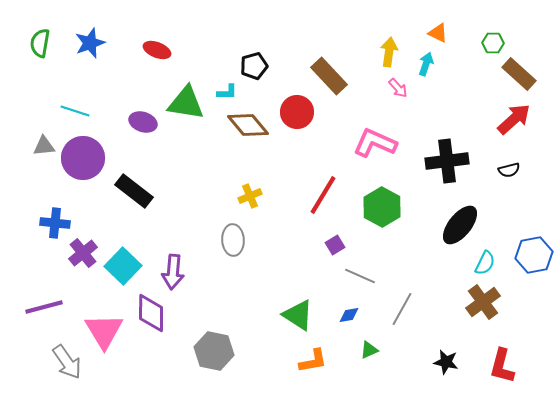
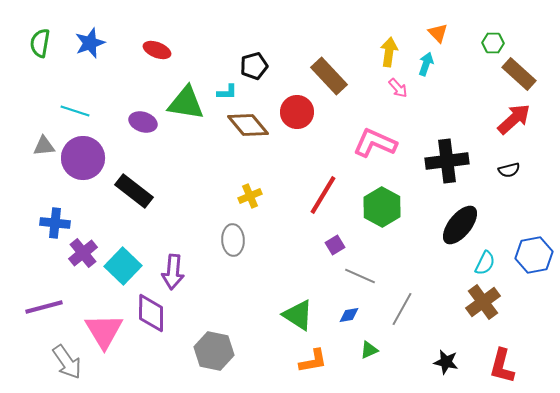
orange triangle at (438, 33): rotated 20 degrees clockwise
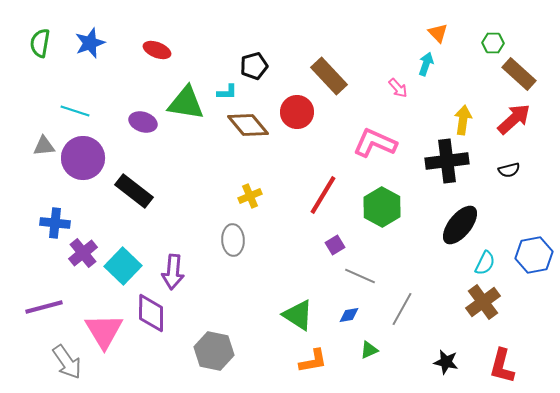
yellow arrow at (389, 52): moved 74 px right, 68 px down
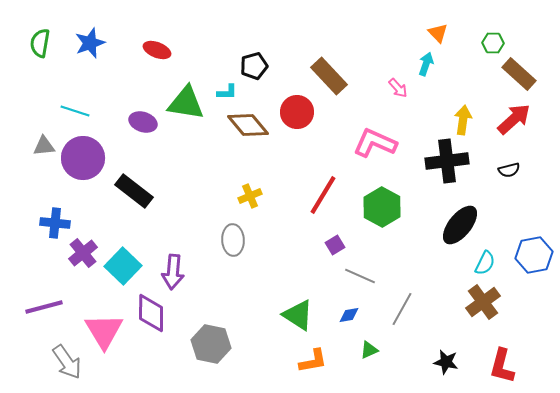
gray hexagon at (214, 351): moved 3 px left, 7 px up
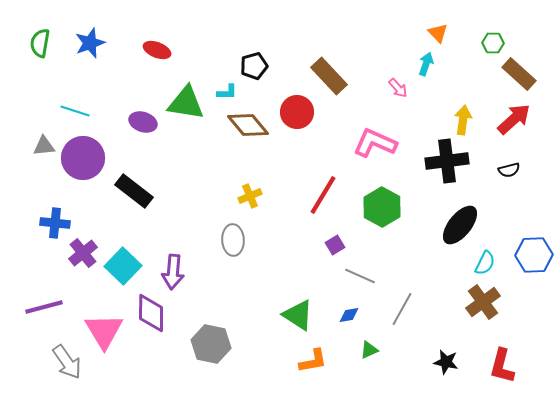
blue hexagon at (534, 255): rotated 9 degrees clockwise
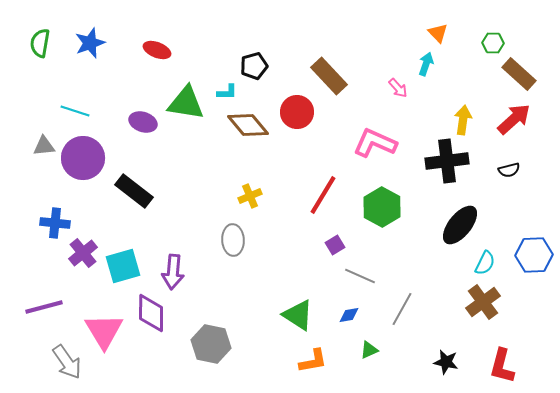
cyan square at (123, 266): rotated 30 degrees clockwise
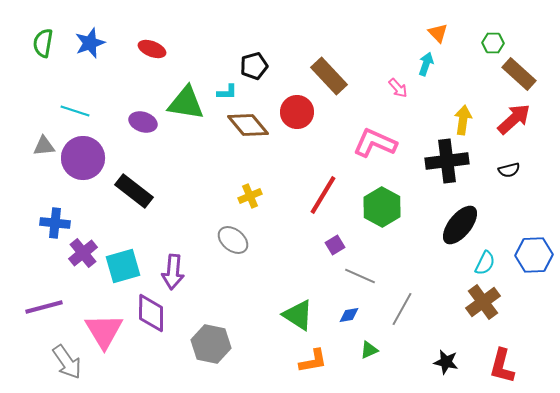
green semicircle at (40, 43): moved 3 px right
red ellipse at (157, 50): moved 5 px left, 1 px up
gray ellipse at (233, 240): rotated 48 degrees counterclockwise
